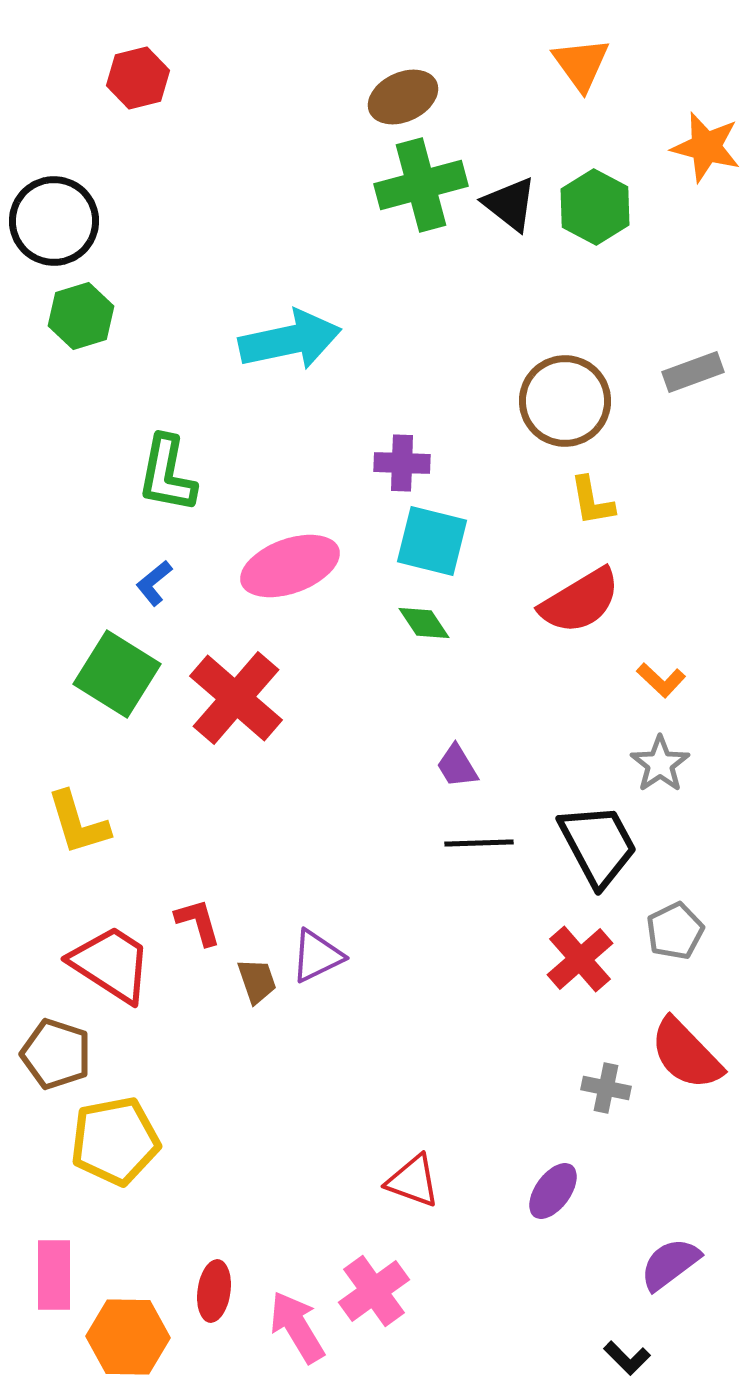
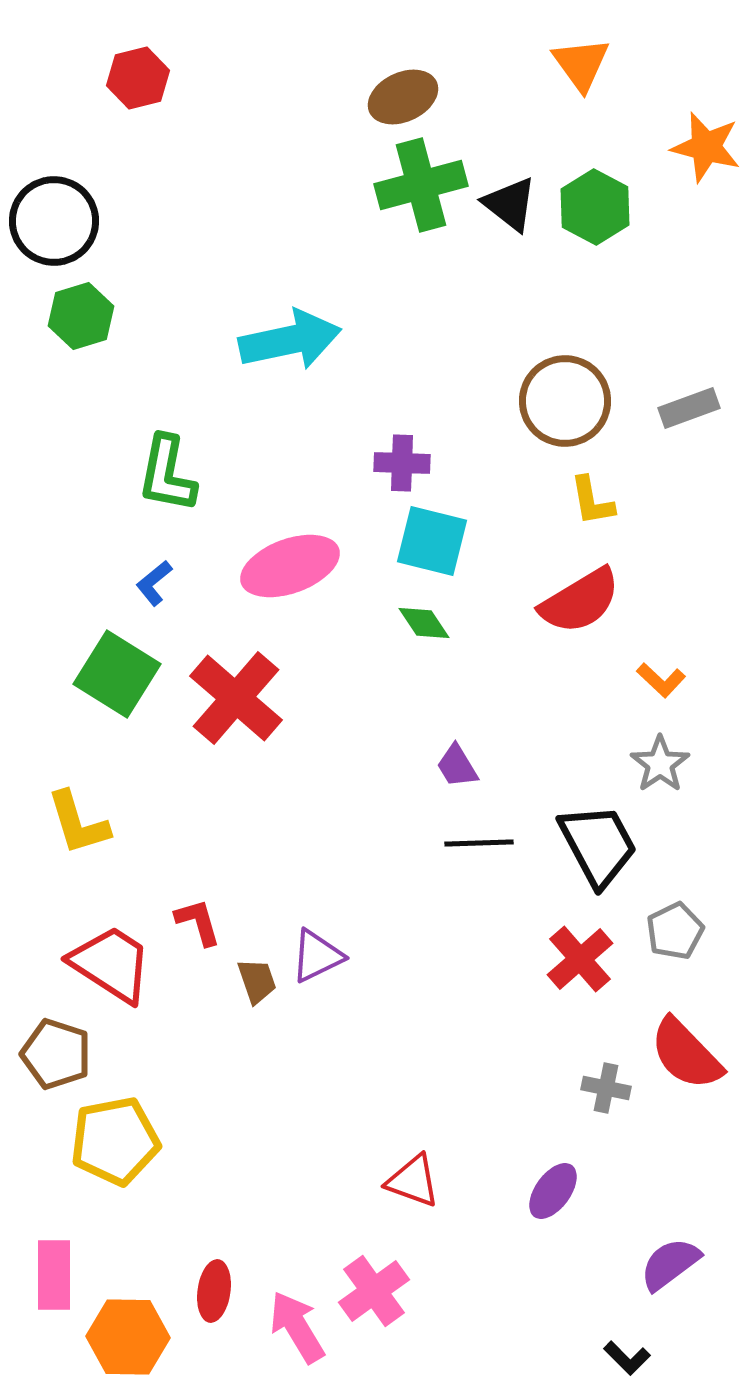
gray rectangle at (693, 372): moved 4 px left, 36 px down
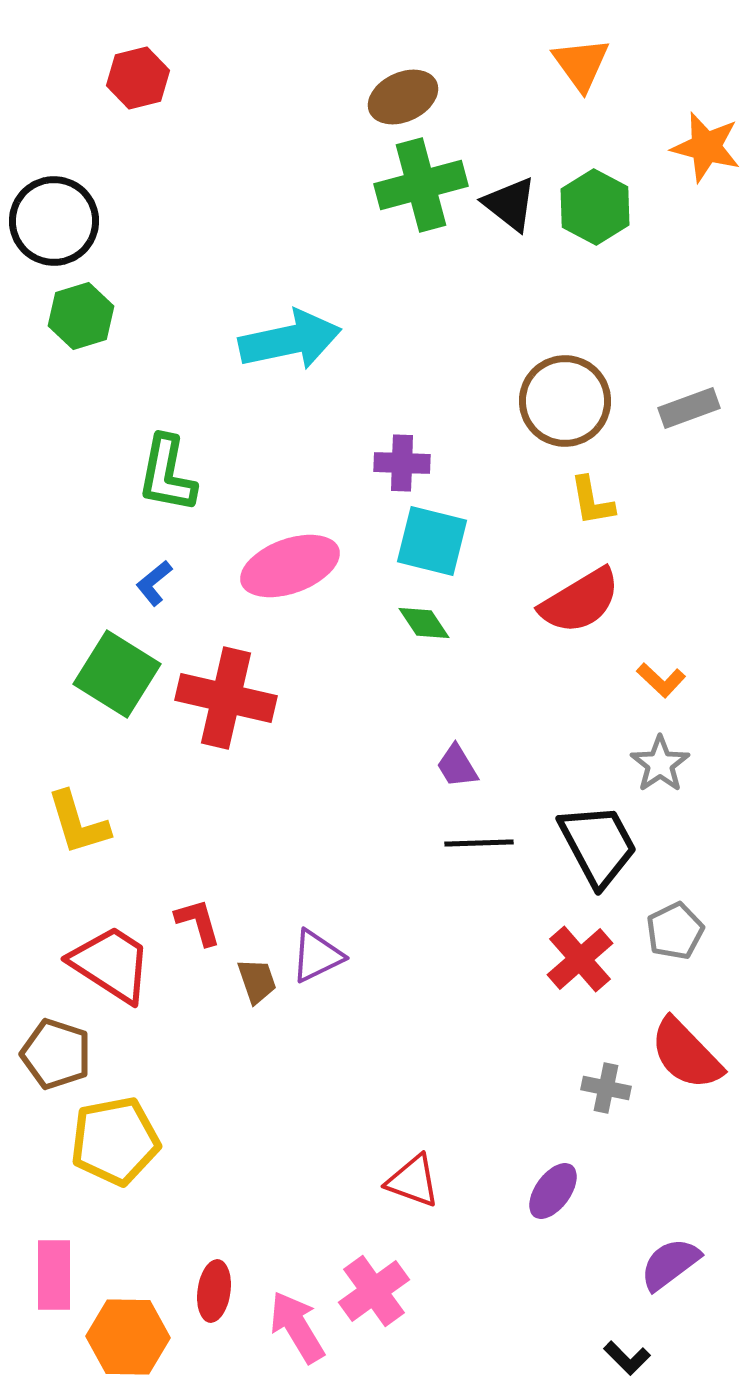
red cross at (236, 698): moved 10 px left; rotated 28 degrees counterclockwise
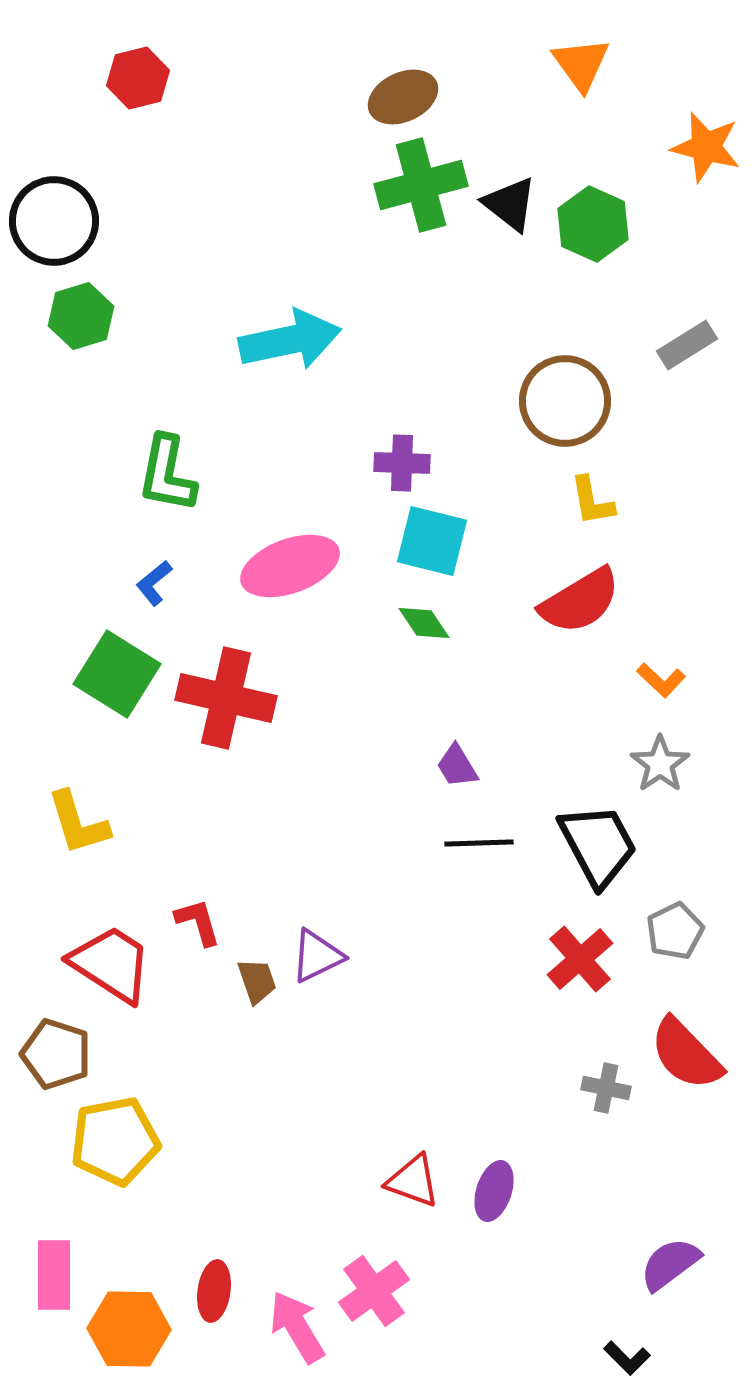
green hexagon at (595, 207): moved 2 px left, 17 px down; rotated 4 degrees counterclockwise
gray rectangle at (689, 408): moved 2 px left, 63 px up; rotated 12 degrees counterclockwise
purple ellipse at (553, 1191): moved 59 px left; rotated 18 degrees counterclockwise
orange hexagon at (128, 1337): moved 1 px right, 8 px up
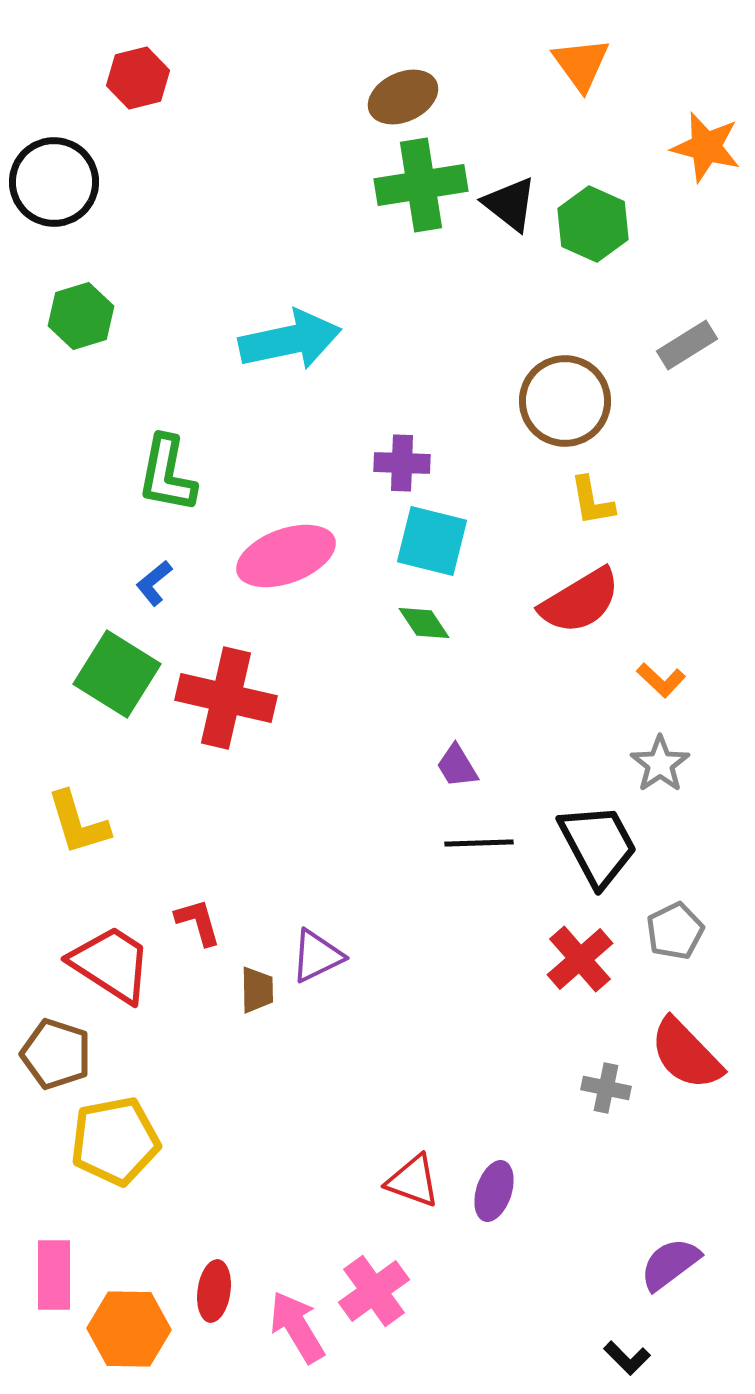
green cross at (421, 185): rotated 6 degrees clockwise
black circle at (54, 221): moved 39 px up
pink ellipse at (290, 566): moved 4 px left, 10 px up
brown trapezoid at (257, 981): moved 9 px down; rotated 18 degrees clockwise
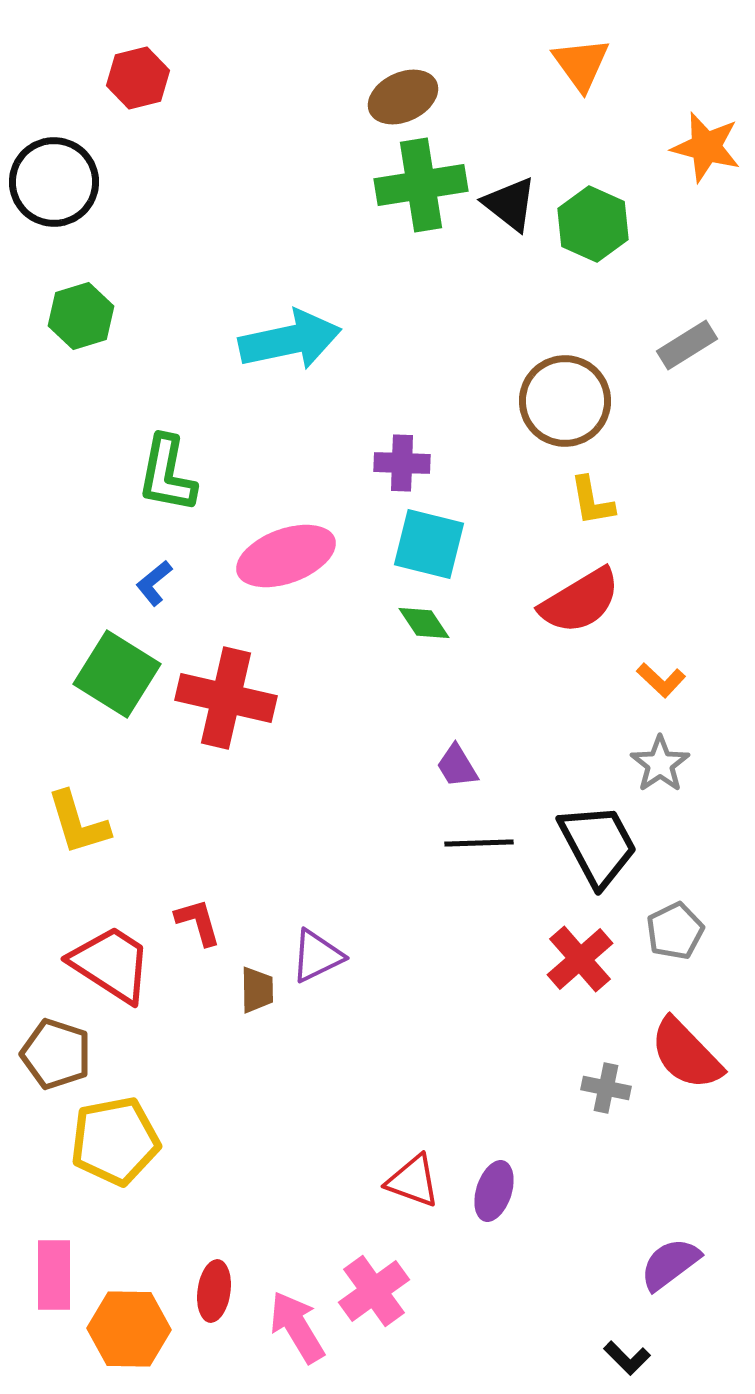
cyan square at (432, 541): moved 3 px left, 3 px down
